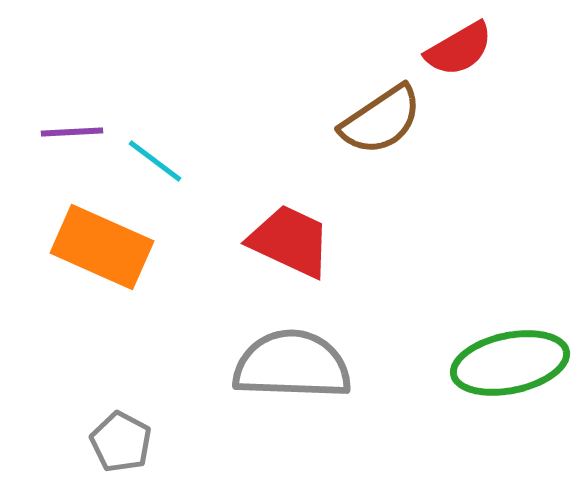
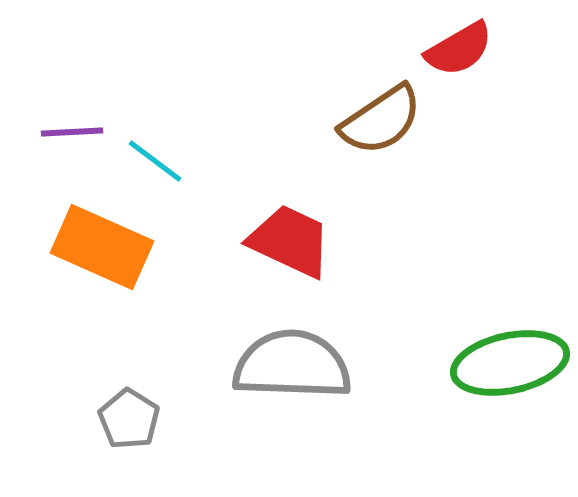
gray pentagon: moved 8 px right, 23 px up; rotated 4 degrees clockwise
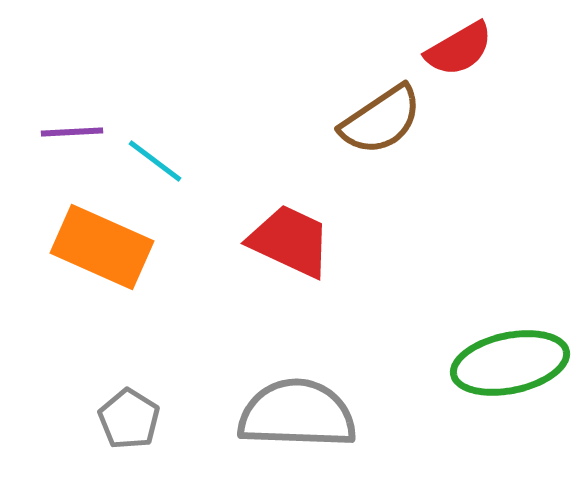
gray semicircle: moved 5 px right, 49 px down
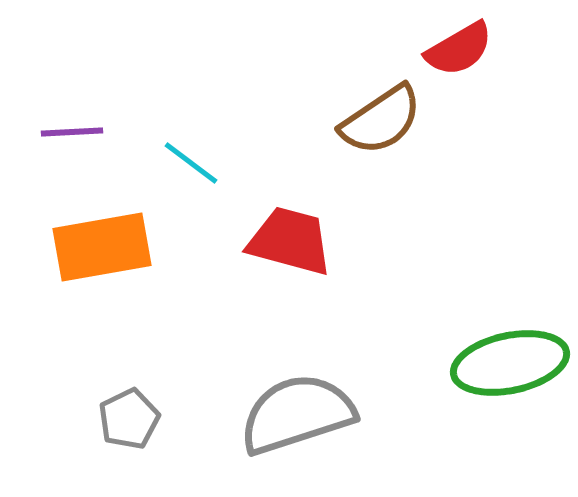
cyan line: moved 36 px right, 2 px down
red trapezoid: rotated 10 degrees counterclockwise
orange rectangle: rotated 34 degrees counterclockwise
gray semicircle: rotated 20 degrees counterclockwise
gray pentagon: rotated 14 degrees clockwise
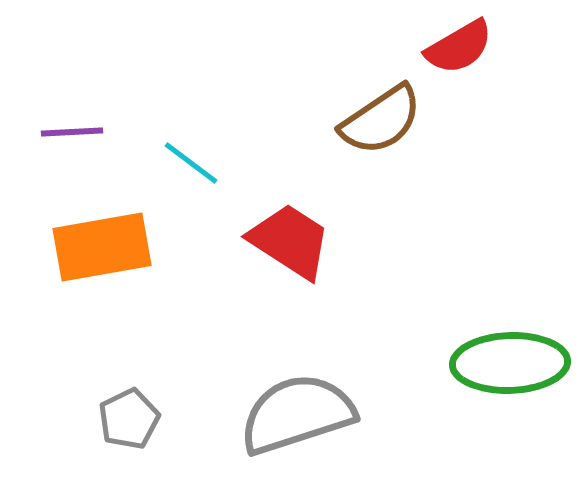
red semicircle: moved 2 px up
red trapezoid: rotated 18 degrees clockwise
green ellipse: rotated 10 degrees clockwise
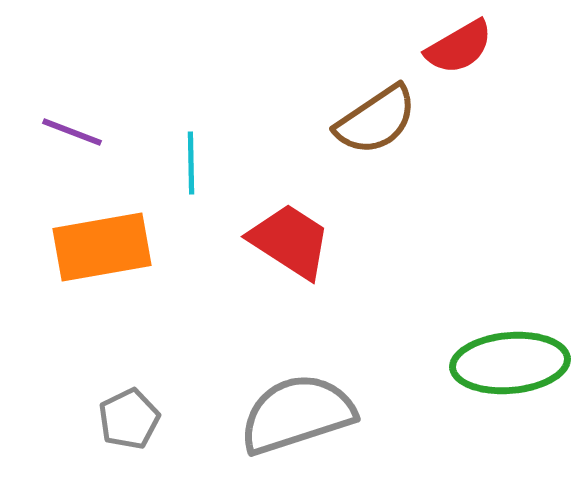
brown semicircle: moved 5 px left
purple line: rotated 24 degrees clockwise
cyan line: rotated 52 degrees clockwise
green ellipse: rotated 3 degrees counterclockwise
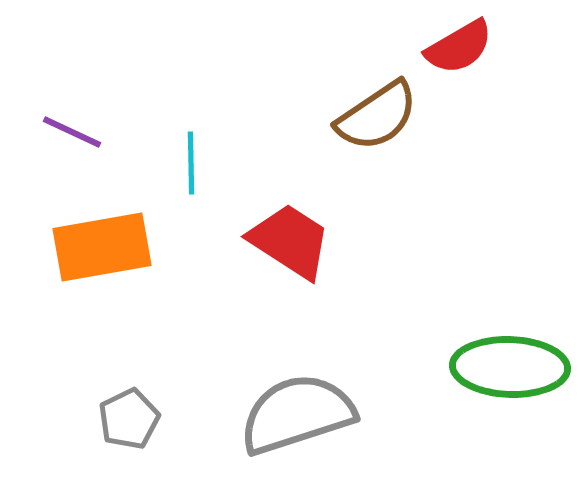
brown semicircle: moved 1 px right, 4 px up
purple line: rotated 4 degrees clockwise
green ellipse: moved 4 px down; rotated 7 degrees clockwise
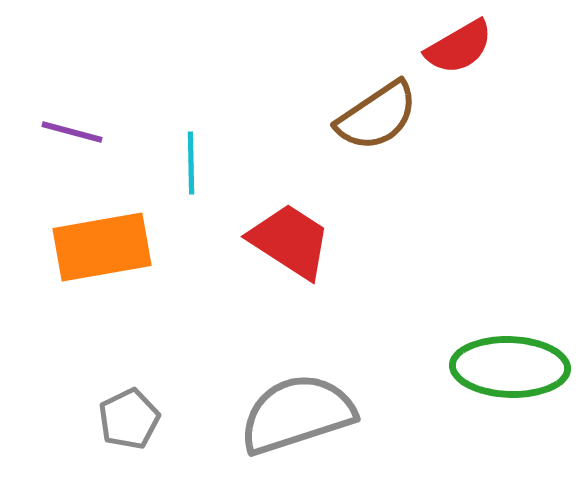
purple line: rotated 10 degrees counterclockwise
